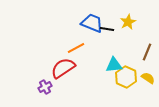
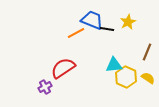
blue trapezoid: moved 3 px up
orange line: moved 15 px up
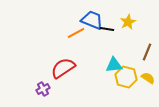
yellow hexagon: rotated 10 degrees counterclockwise
purple cross: moved 2 px left, 2 px down
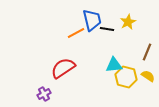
blue trapezoid: rotated 55 degrees clockwise
yellow semicircle: moved 2 px up
purple cross: moved 1 px right, 5 px down
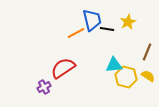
purple cross: moved 7 px up
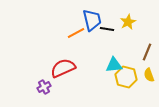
red semicircle: rotated 10 degrees clockwise
yellow semicircle: moved 1 px right, 1 px up; rotated 144 degrees counterclockwise
